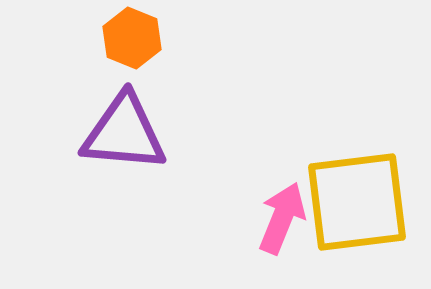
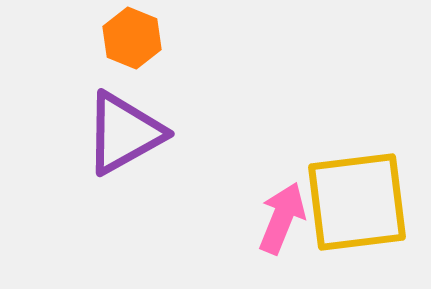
purple triangle: rotated 34 degrees counterclockwise
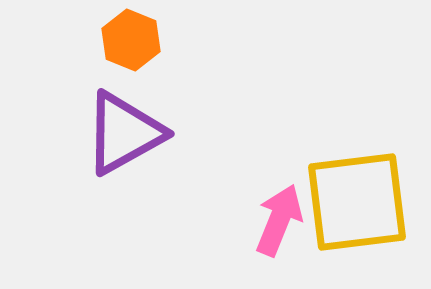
orange hexagon: moved 1 px left, 2 px down
pink arrow: moved 3 px left, 2 px down
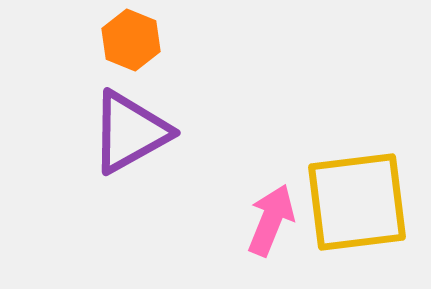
purple triangle: moved 6 px right, 1 px up
pink arrow: moved 8 px left
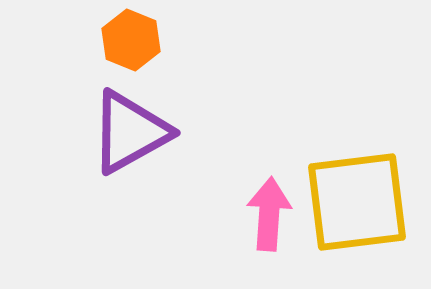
pink arrow: moved 2 px left, 6 px up; rotated 18 degrees counterclockwise
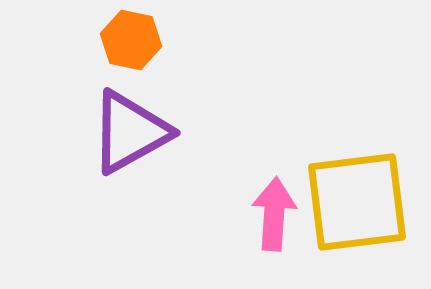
orange hexagon: rotated 10 degrees counterclockwise
pink arrow: moved 5 px right
